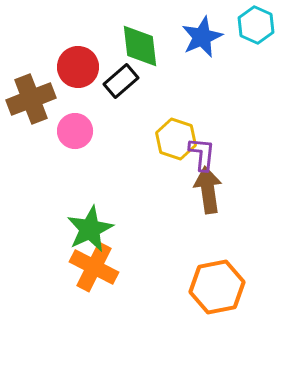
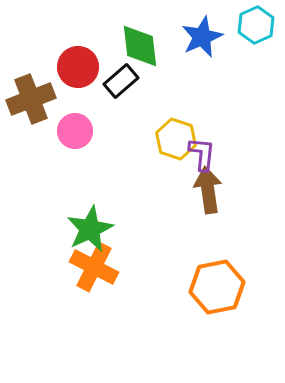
cyan hexagon: rotated 12 degrees clockwise
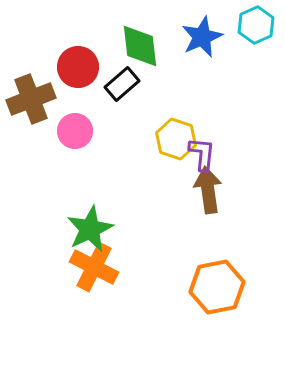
black rectangle: moved 1 px right, 3 px down
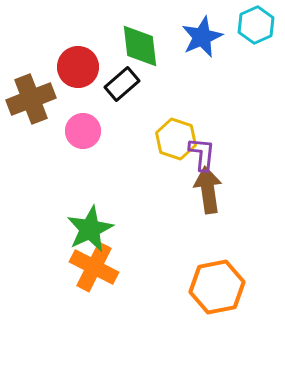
pink circle: moved 8 px right
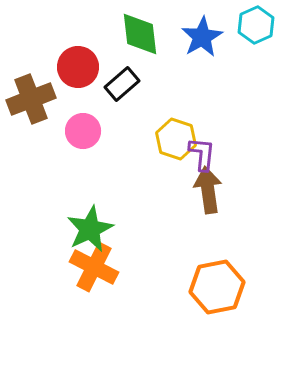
blue star: rotated 6 degrees counterclockwise
green diamond: moved 12 px up
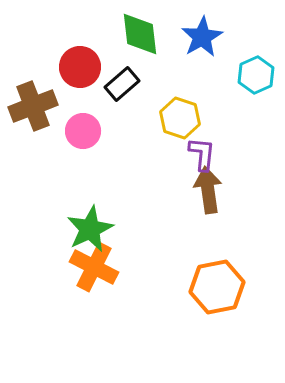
cyan hexagon: moved 50 px down
red circle: moved 2 px right
brown cross: moved 2 px right, 7 px down
yellow hexagon: moved 4 px right, 21 px up
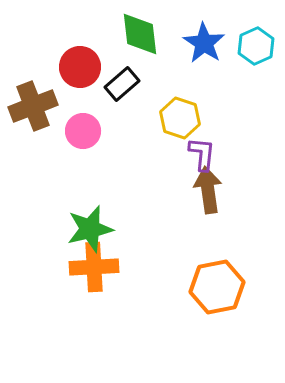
blue star: moved 2 px right, 6 px down; rotated 9 degrees counterclockwise
cyan hexagon: moved 29 px up
green star: rotated 12 degrees clockwise
orange cross: rotated 30 degrees counterclockwise
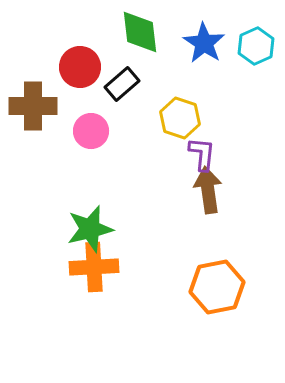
green diamond: moved 2 px up
brown cross: rotated 21 degrees clockwise
pink circle: moved 8 px right
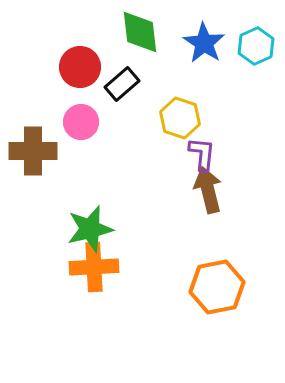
brown cross: moved 45 px down
pink circle: moved 10 px left, 9 px up
brown arrow: rotated 6 degrees counterclockwise
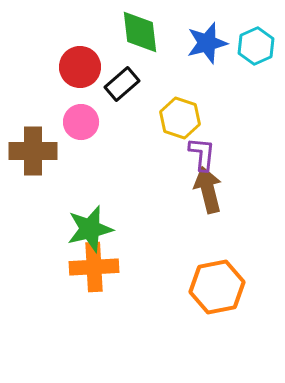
blue star: moved 3 px right; rotated 24 degrees clockwise
